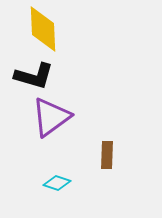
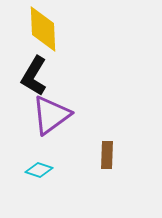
black L-shape: rotated 105 degrees clockwise
purple triangle: moved 2 px up
cyan diamond: moved 18 px left, 13 px up
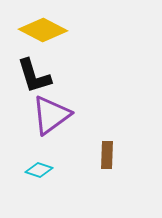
yellow diamond: moved 1 px down; rotated 60 degrees counterclockwise
black L-shape: rotated 48 degrees counterclockwise
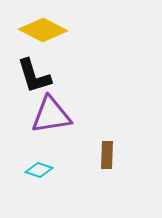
purple triangle: rotated 27 degrees clockwise
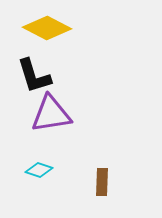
yellow diamond: moved 4 px right, 2 px up
purple triangle: moved 1 px up
brown rectangle: moved 5 px left, 27 px down
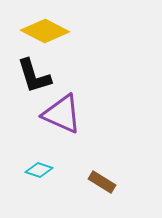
yellow diamond: moved 2 px left, 3 px down
purple triangle: moved 11 px right; rotated 33 degrees clockwise
brown rectangle: rotated 60 degrees counterclockwise
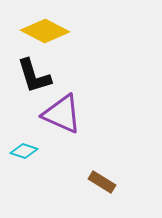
cyan diamond: moved 15 px left, 19 px up
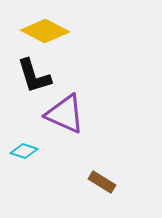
purple triangle: moved 3 px right
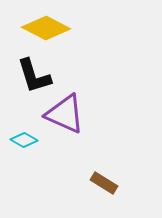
yellow diamond: moved 1 px right, 3 px up
cyan diamond: moved 11 px up; rotated 12 degrees clockwise
brown rectangle: moved 2 px right, 1 px down
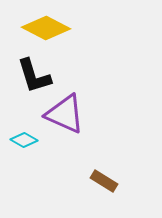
brown rectangle: moved 2 px up
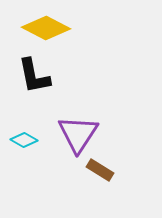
black L-shape: rotated 6 degrees clockwise
purple triangle: moved 13 px right, 20 px down; rotated 39 degrees clockwise
brown rectangle: moved 4 px left, 11 px up
